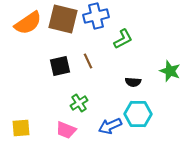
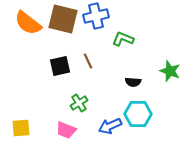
orange semicircle: rotated 72 degrees clockwise
green L-shape: rotated 130 degrees counterclockwise
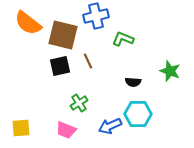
brown square: moved 16 px down
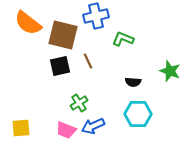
blue arrow: moved 17 px left
